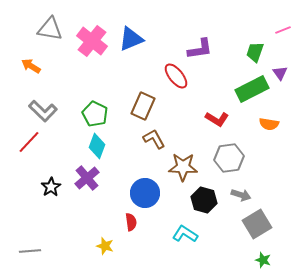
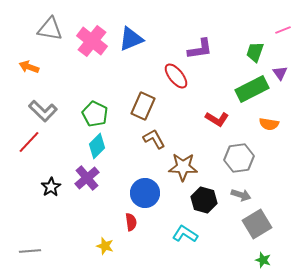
orange arrow: moved 2 px left, 1 px down; rotated 12 degrees counterclockwise
cyan diamond: rotated 25 degrees clockwise
gray hexagon: moved 10 px right
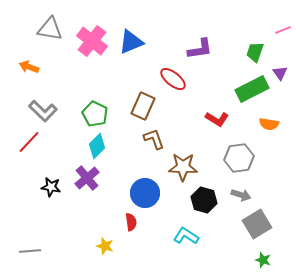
blue triangle: moved 3 px down
red ellipse: moved 3 px left, 3 px down; rotated 12 degrees counterclockwise
brown L-shape: rotated 10 degrees clockwise
black star: rotated 30 degrees counterclockwise
cyan L-shape: moved 1 px right, 2 px down
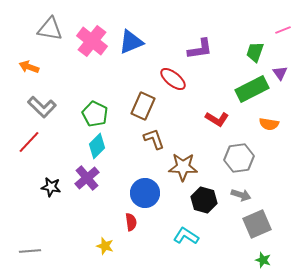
gray L-shape: moved 1 px left, 4 px up
gray square: rotated 8 degrees clockwise
